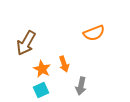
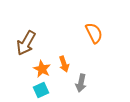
orange semicircle: rotated 95 degrees counterclockwise
gray arrow: moved 3 px up
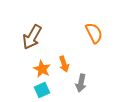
brown arrow: moved 6 px right, 6 px up
cyan square: moved 1 px right
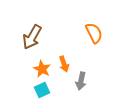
gray arrow: moved 2 px up
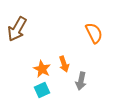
brown arrow: moved 15 px left, 8 px up
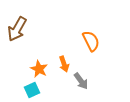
orange semicircle: moved 3 px left, 8 px down
orange star: moved 3 px left
gray arrow: rotated 48 degrees counterclockwise
cyan square: moved 10 px left
